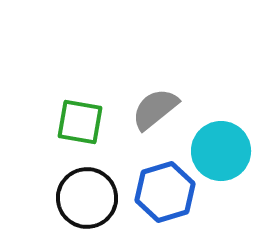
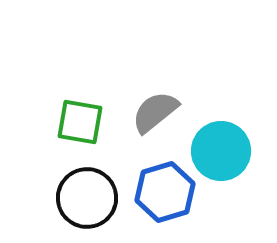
gray semicircle: moved 3 px down
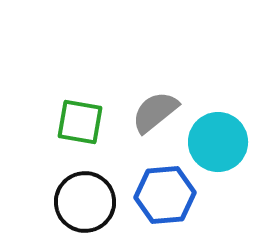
cyan circle: moved 3 px left, 9 px up
blue hexagon: moved 3 px down; rotated 12 degrees clockwise
black circle: moved 2 px left, 4 px down
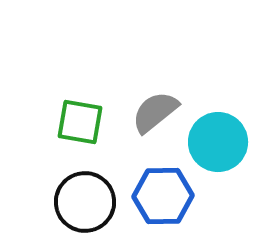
blue hexagon: moved 2 px left, 1 px down; rotated 4 degrees clockwise
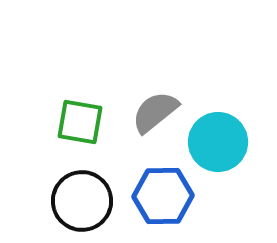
black circle: moved 3 px left, 1 px up
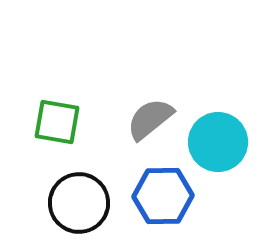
gray semicircle: moved 5 px left, 7 px down
green square: moved 23 px left
black circle: moved 3 px left, 2 px down
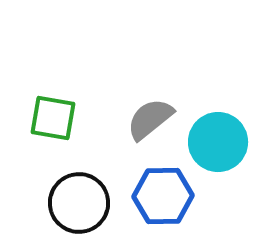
green square: moved 4 px left, 4 px up
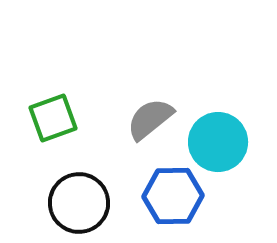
green square: rotated 30 degrees counterclockwise
blue hexagon: moved 10 px right
